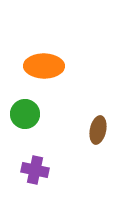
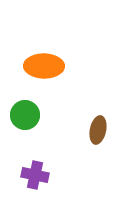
green circle: moved 1 px down
purple cross: moved 5 px down
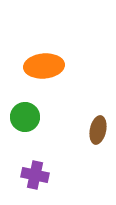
orange ellipse: rotated 6 degrees counterclockwise
green circle: moved 2 px down
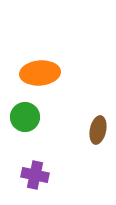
orange ellipse: moved 4 px left, 7 px down
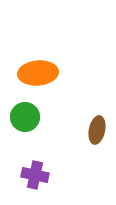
orange ellipse: moved 2 px left
brown ellipse: moved 1 px left
